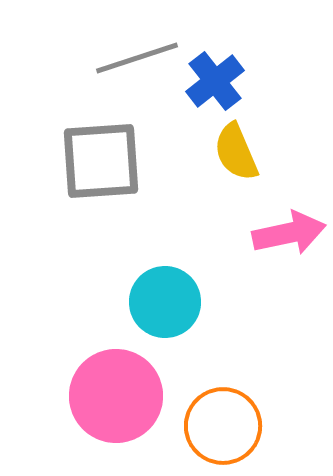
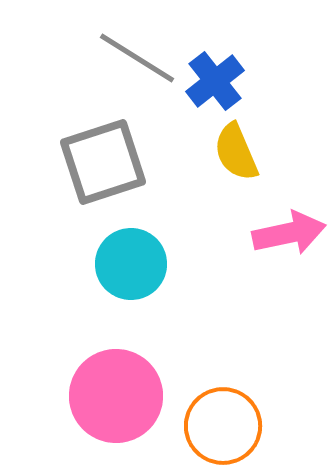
gray line: rotated 50 degrees clockwise
gray square: moved 2 px right, 1 px down; rotated 14 degrees counterclockwise
cyan circle: moved 34 px left, 38 px up
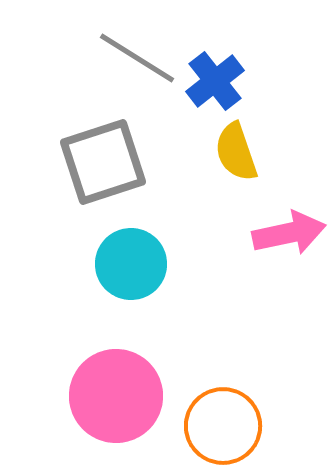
yellow semicircle: rotated 4 degrees clockwise
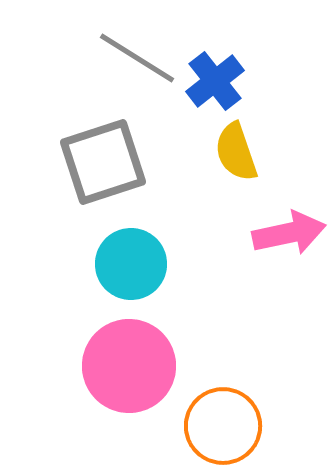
pink circle: moved 13 px right, 30 px up
